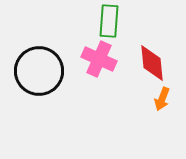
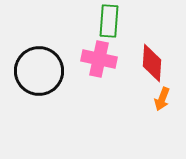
pink cross: rotated 12 degrees counterclockwise
red diamond: rotated 9 degrees clockwise
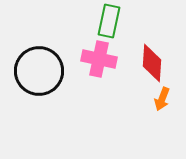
green rectangle: rotated 8 degrees clockwise
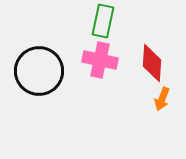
green rectangle: moved 6 px left
pink cross: moved 1 px right, 1 px down
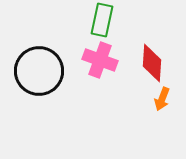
green rectangle: moved 1 px left, 1 px up
pink cross: rotated 8 degrees clockwise
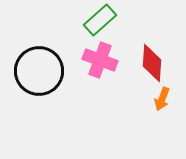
green rectangle: moved 2 px left; rotated 36 degrees clockwise
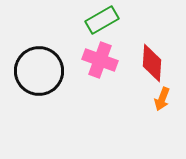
green rectangle: moved 2 px right; rotated 12 degrees clockwise
